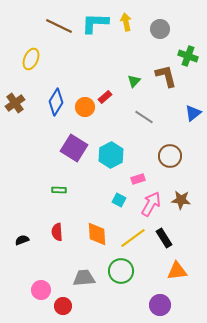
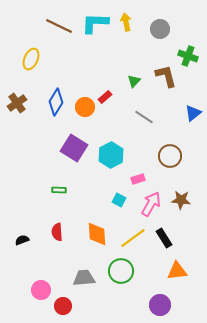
brown cross: moved 2 px right
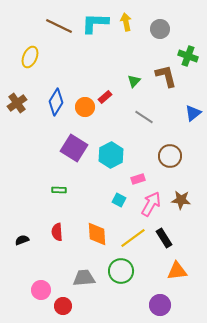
yellow ellipse: moved 1 px left, 2 px up
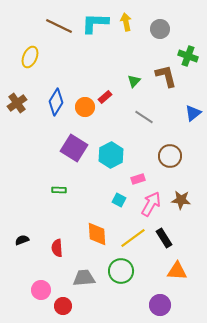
red semicircle: moved 16 px down
orange triangle: rotated 10 degrees clockwise
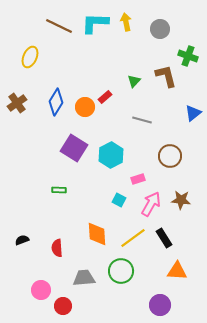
gray line: moved 2 px left, 3 px down; rotated 18 degrees counterclockwise
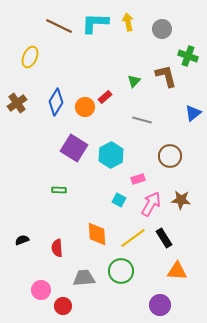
yellow arrow: moved 2 px right
gray circle: moved 2 px right
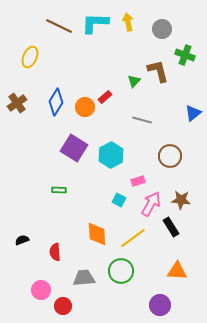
green cross: moved 3 px left, 1 px up
brown L-shape: moved 8 px left, 5 px up
pink rectangle: moved 2 px down
black rectangle: moved 7 px right, 11 px up
red semicircle: moved 2 px left, 4 px down
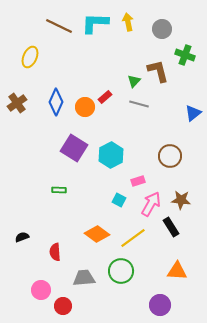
blue diamond: rotated 8 degrees counterclockwise
gray line: moved 3 px left, 16 px up
orange diamond: rotated 50 degrees counterclockwise
black semicircle: moved 3 px up
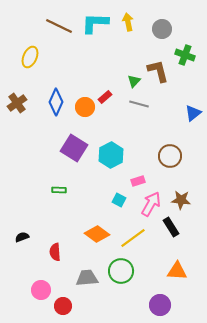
gray trapezoid: moved 3 px right
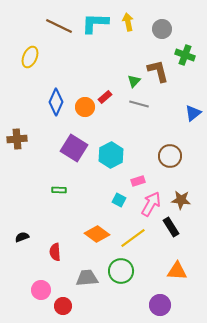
brown cross: moved 36 px down; rotated 30 degrees clockwise
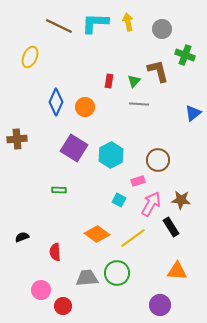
red rectangle: moved 4 px right, 16 px up; rotated 40 degrees counterclockwise
gray line: rotated 12 degrees counterclockwise
brown circle: moved 12 px left, 4 px down
green circle: moved 4 px left, 2 px down
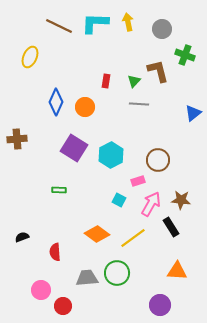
red rectangle: moved 3 px left
